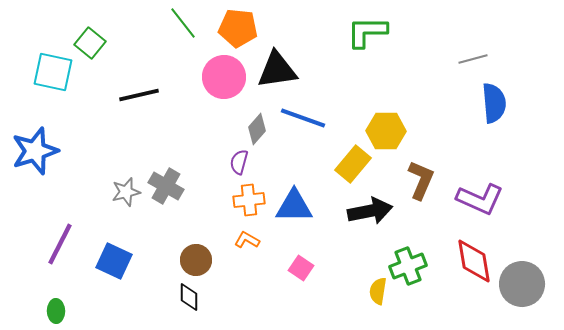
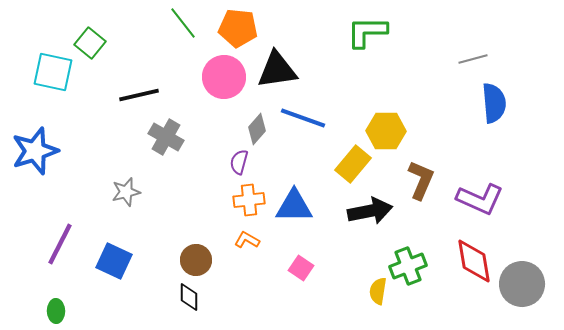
gray cross: moved 49 px up
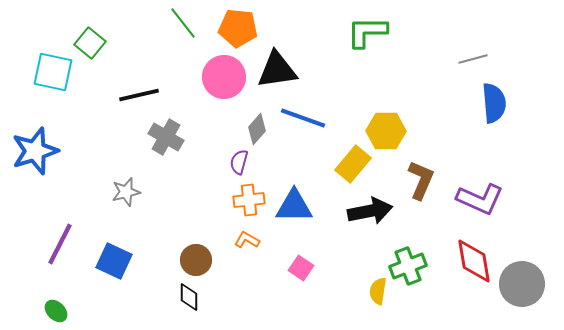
green ellipse: rotated 45 degrees counterclockwise
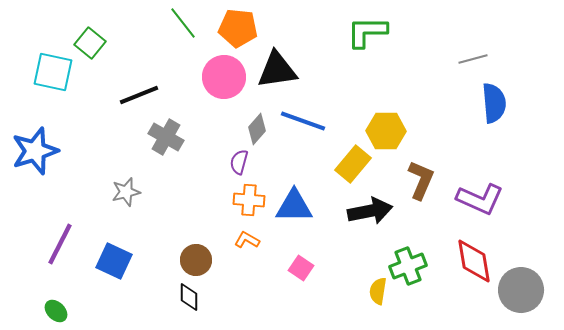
black line: rotated 9 degrees counterclockwise
blue line: moved 3 px down
orange cross: rotated 12 degrees clockwise
gray circle: moved 1 px left, 6 px down
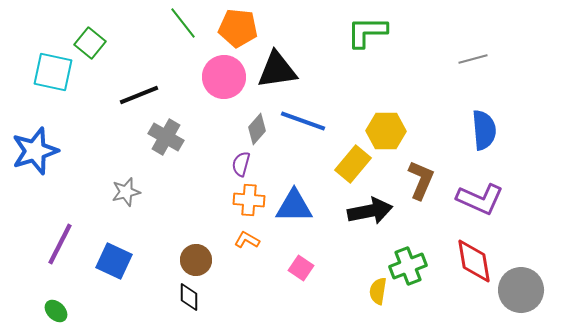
blue semicircle: moved 10 px left, 27 px down
purple semicircle: moved 2 px right, 2 px down
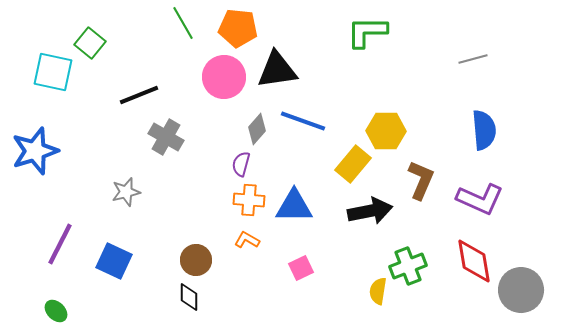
green line: rotated 8 degrees clockwise
pink square: rotated 30 degrees clockwise
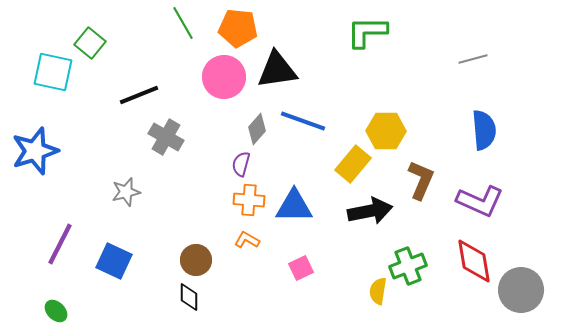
purple L-shape: moved 2 px down
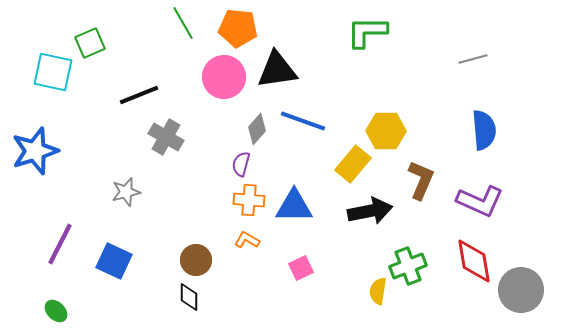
green square: rotated 28 degrees clockwise
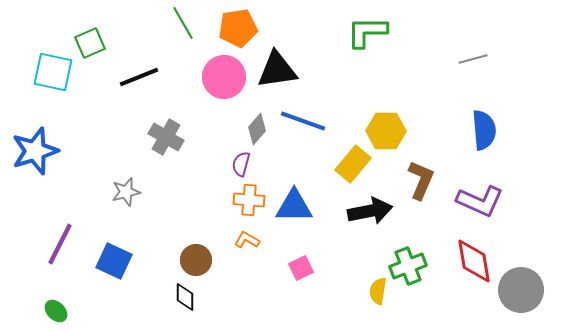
orange pentagon: rotated 15 degrees counterclockwise
black line: moved 18 px up
black diamond: moved 4 px left
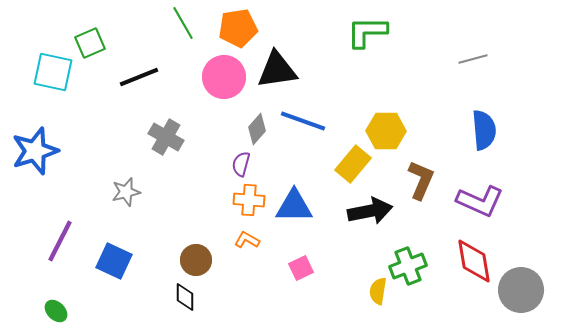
purple line: moved 3 px up
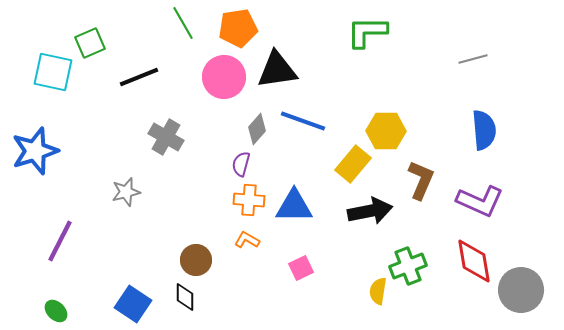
blue square: moved 19 px right, 43 px down; rotated 9 degrees clockwise
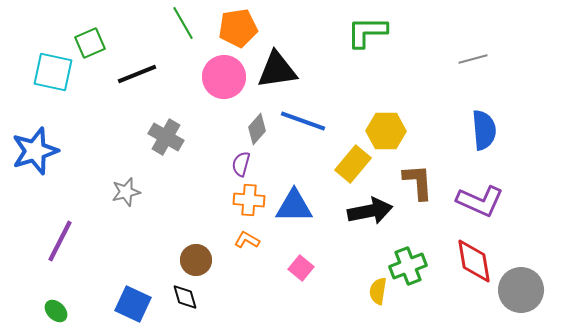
black line: moved 2 px left, 3 px up
brown L-shape: moved 3 px left, 2 px down; rotated 27 degrees counterclockwise
pink square: rotated 25 degrees counterclockwise
black diamond: rotated 16 degrees counterclockwise
blue square: rotated 9 degrees counterclockwise
